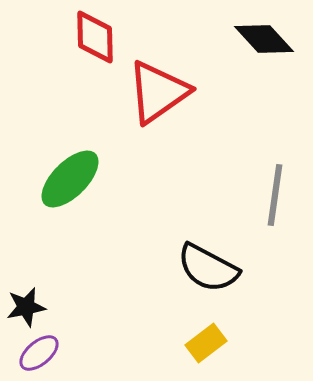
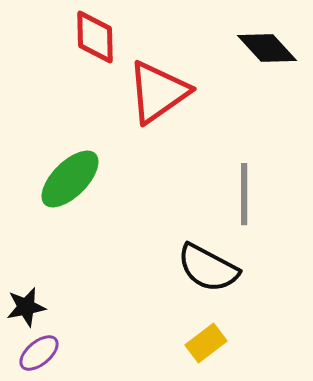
black diamond: moved 3 px right, 9 px down
gray line: moved 31 px left, 1 px up; rotated 8 degrees counterclockwise
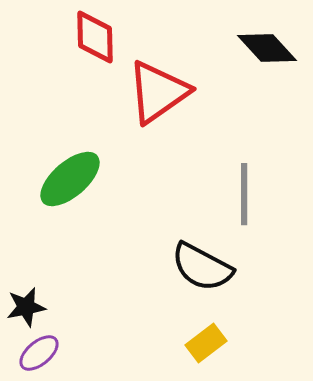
green ellipse: rotated 4 degrees clockwise
black semicircle: moved 6 px left, 1 px up
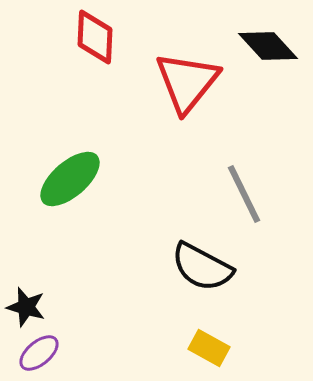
red diamond: rotated 4 degrees clockwise
black diamond: moved 1 px right, 2 px up
red triangle: moved 29 px right, 10 px up; rotated 16 degrees counterclockwise
gray line: rotated 26 degrees counterclockwise
black star: rotated 27 degrees clockwise
yellow rectangle: moved 3 px right, 5 px down; rotated 66 degrees clockwise
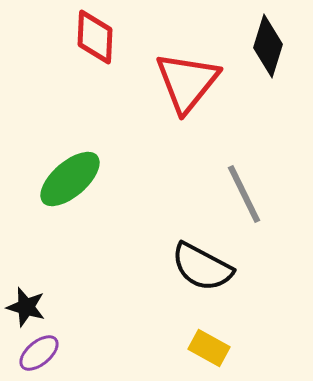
black diamond: rotated 60 degrees clockwise
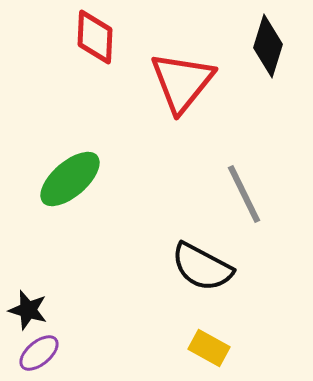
red triangle: moved 5 px left
black star: moved 2 px right, 3 px down
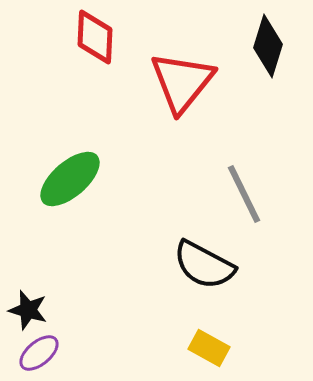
black semicircle: moved 2 px right, 2 px up
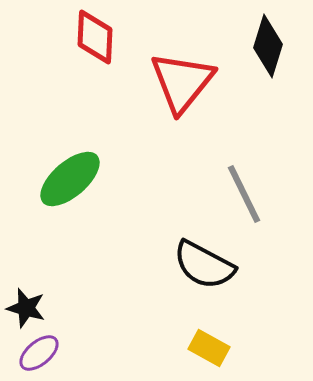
black star: moved 2 px left, 2 px up
